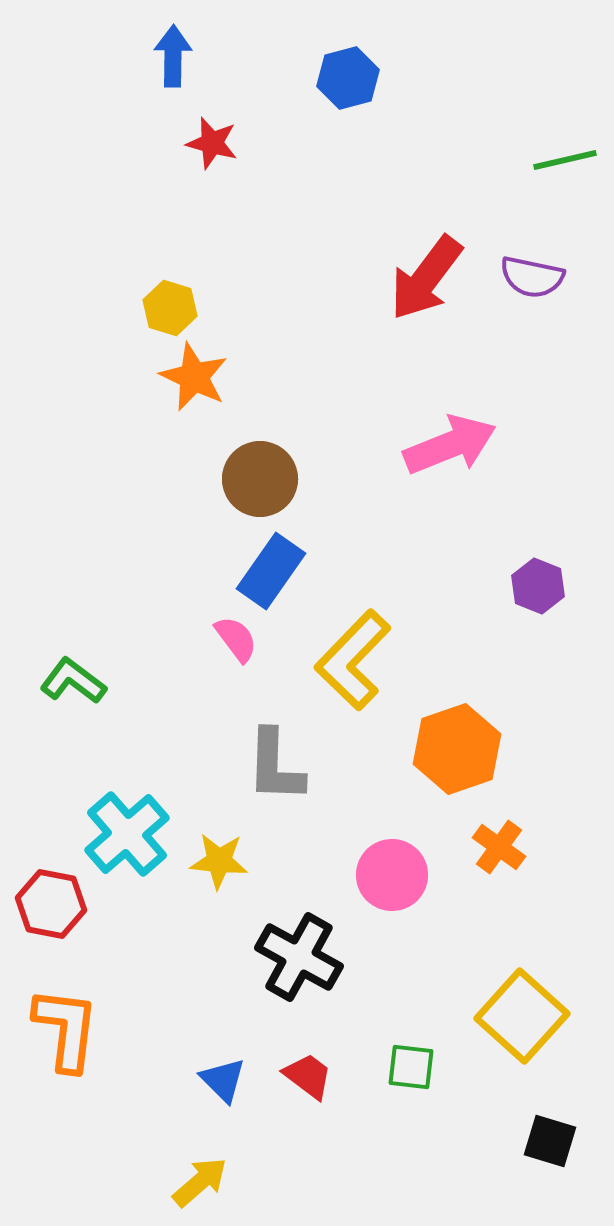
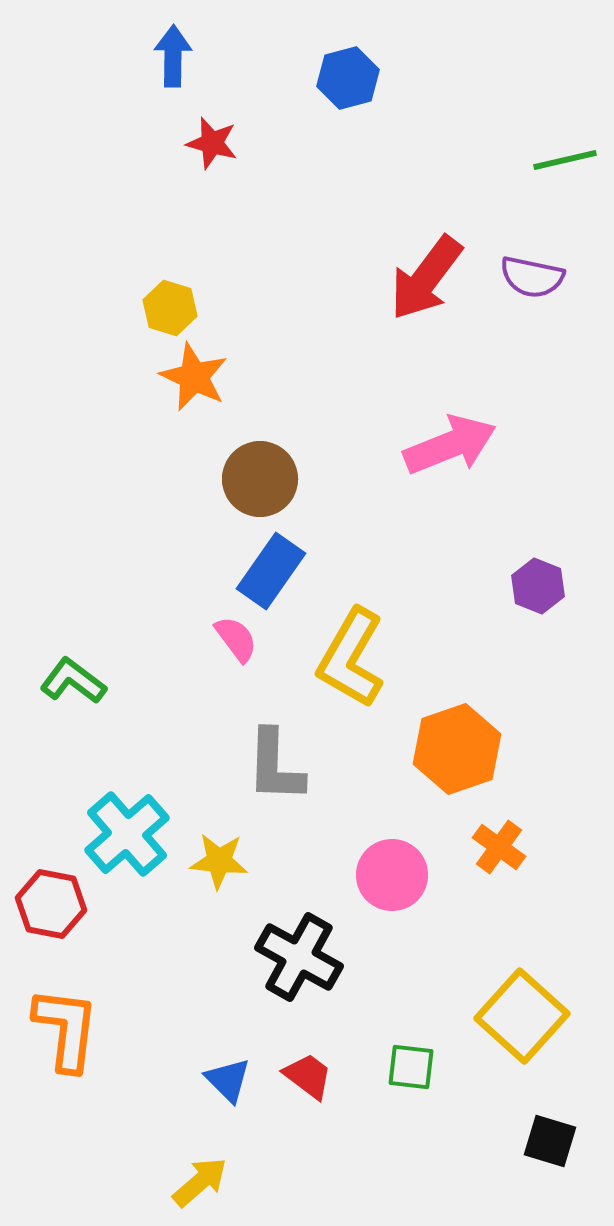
yellow L-shape: moved 2 px left, 2 px up; rotated 14 degrees counterclockwise
blue triangle: moved 5 px right
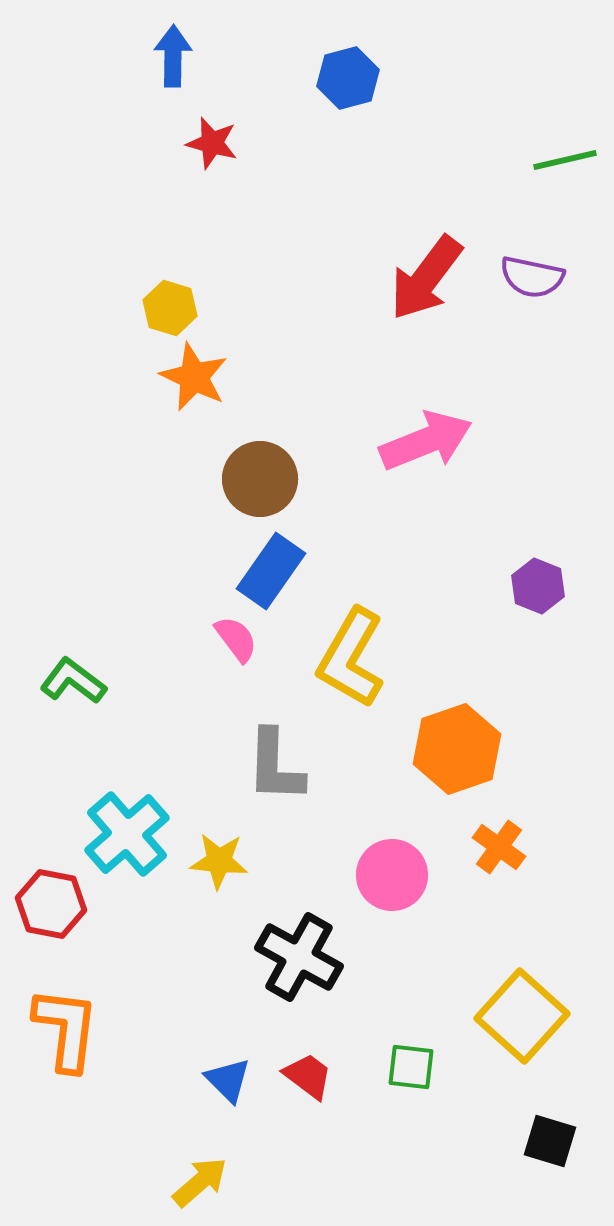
pink arrow: moved 24 px left, 4 px up
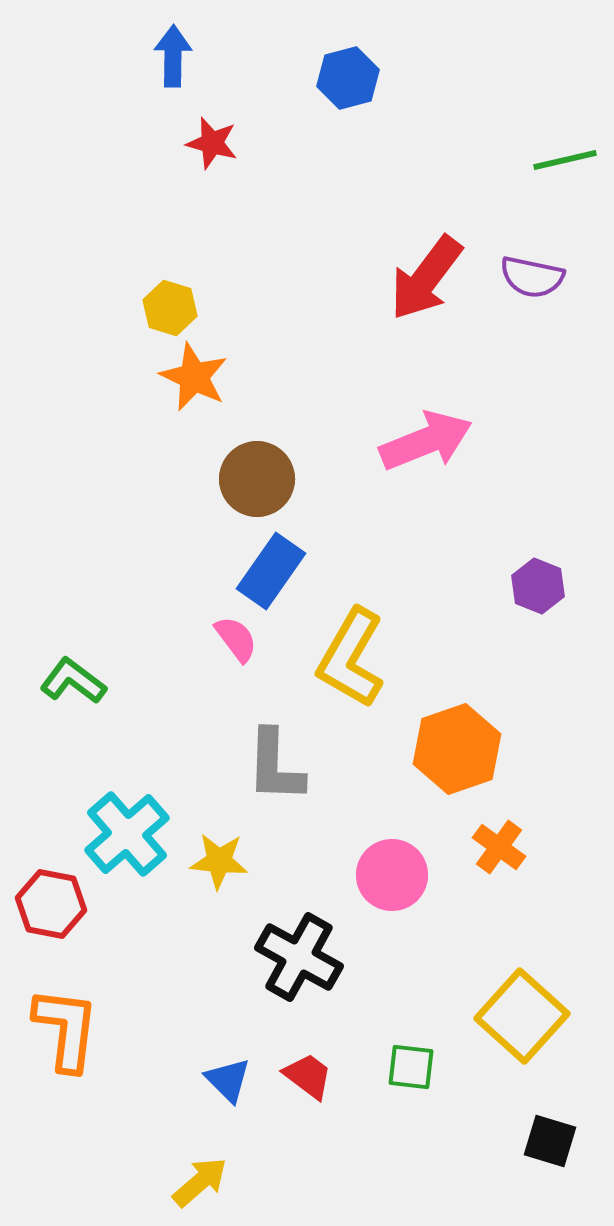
brown circle: moved 3 px left
